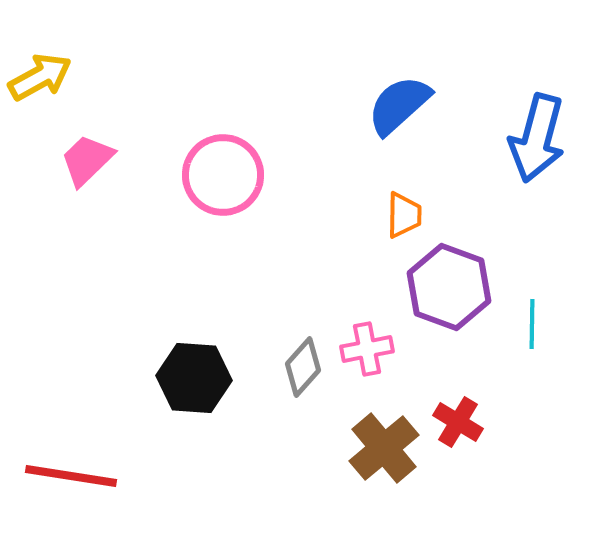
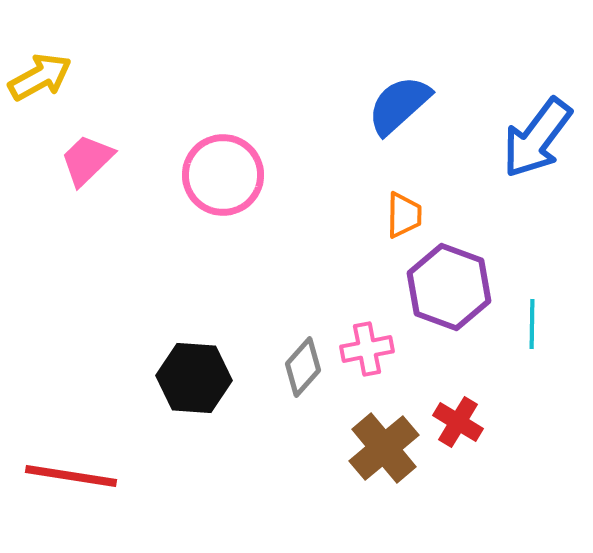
blue arrow: rotated 22 degrees clockwise
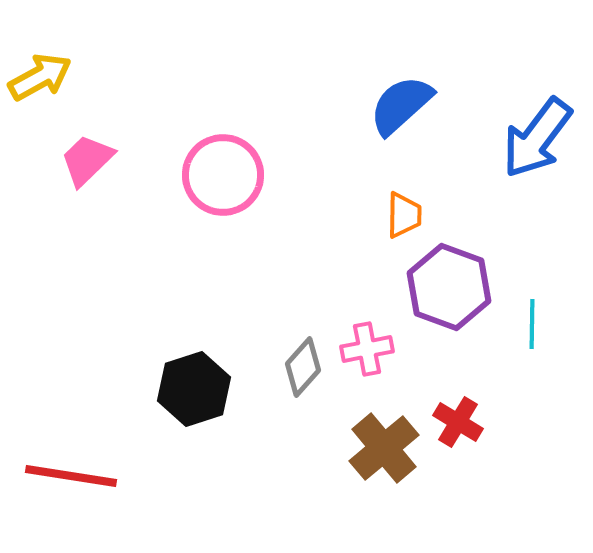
blue semicircle: moved 2 px right
black hexagon: moved 11 px down; rotated 22 degrees counterclockwise
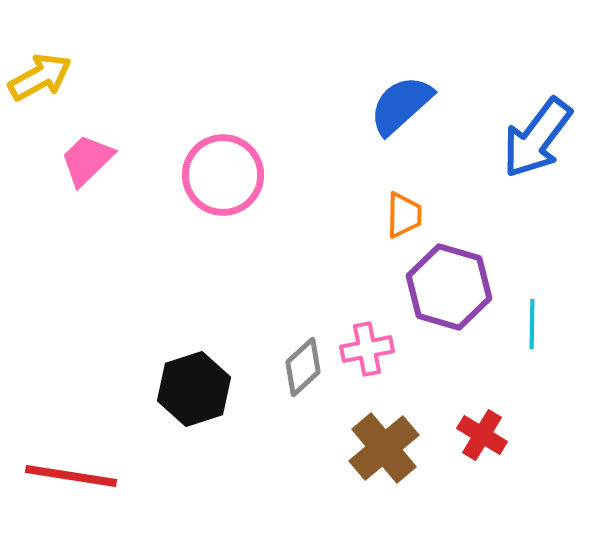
purple hexagon: rotated 4 degrees counterclockwise
gray diamond: rotated 6 degrees clockwise
red cross: moved 24 px right, 13 px down
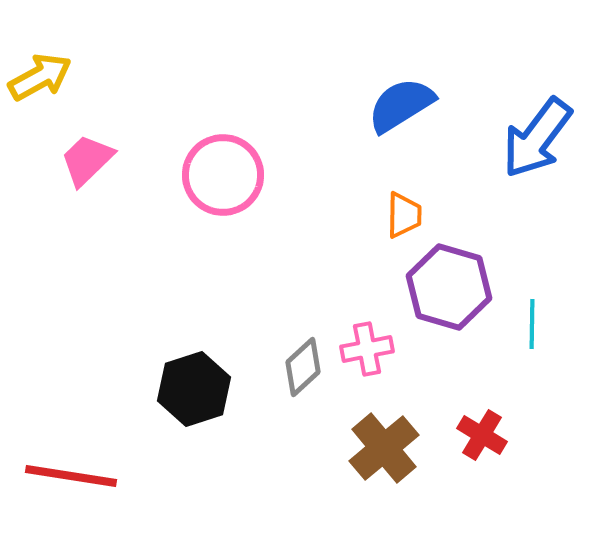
blue semicircle: rotated 10 degrees clockwise
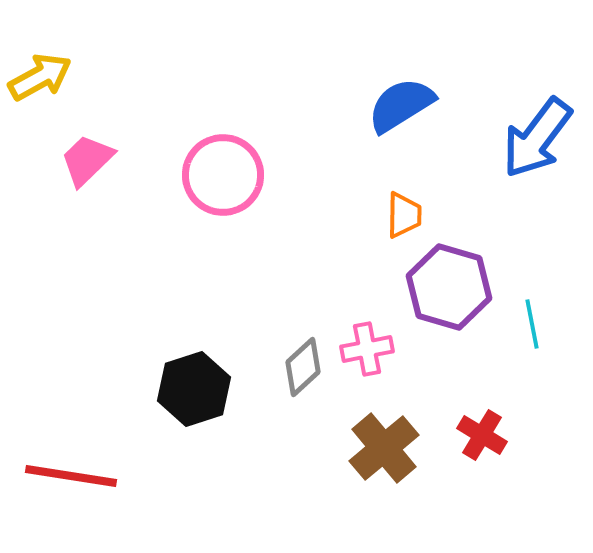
cyan line: rotated 12 degrees counterclockwise
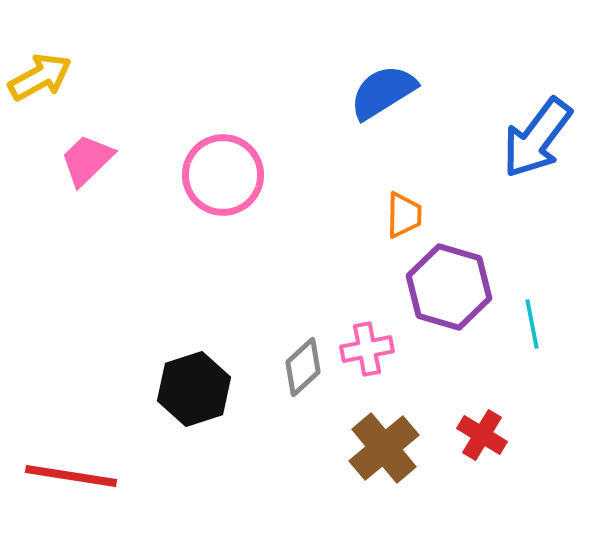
blue semicircle: moved 18 px left, 13 px up
